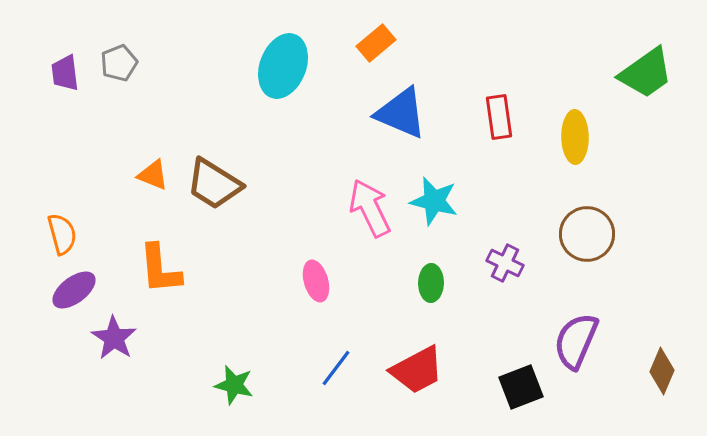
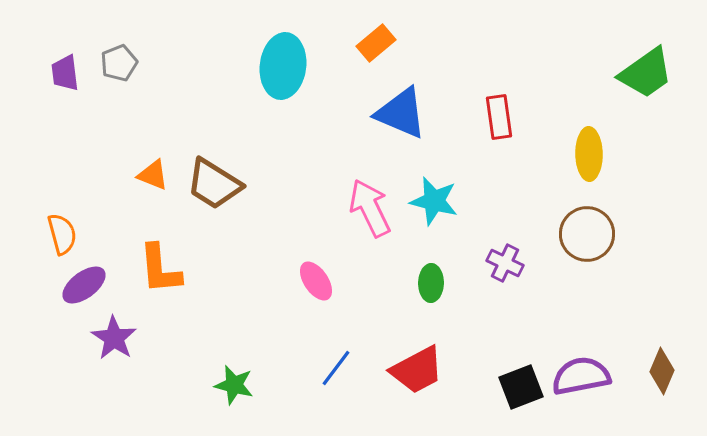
cyan ellipse: rotated 14 degrees counterclockwise
yellow ellipse: moved 14 px right, 17 px down
pink ellipse: rotated 18 degrees counterclockwise
purple ellipse: moved 10 px right, 5 px up
purple semicircle: moved 5 px right, 35 px down; rotated 56 degrees clockwise
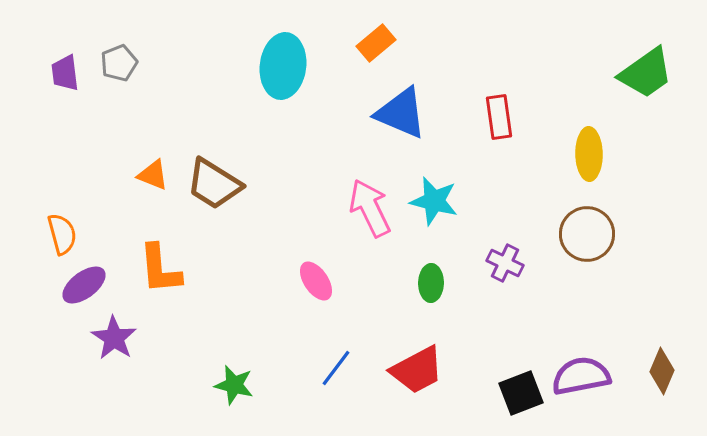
black square: moved 6 px down
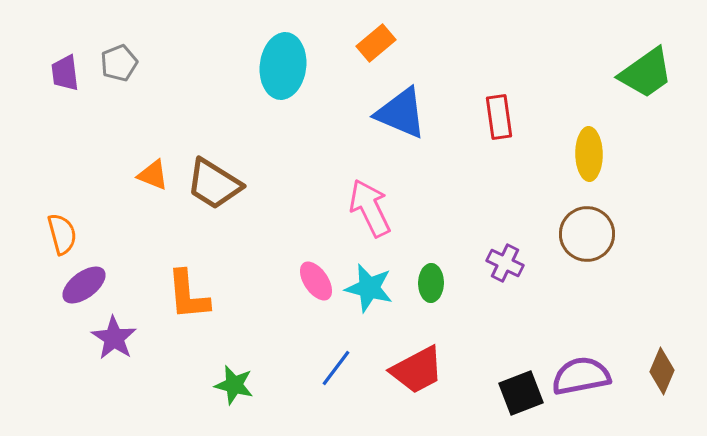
cyan star: moved 65 px left, 87 px down
orange L-shape: moved 28 px right, 26 px down
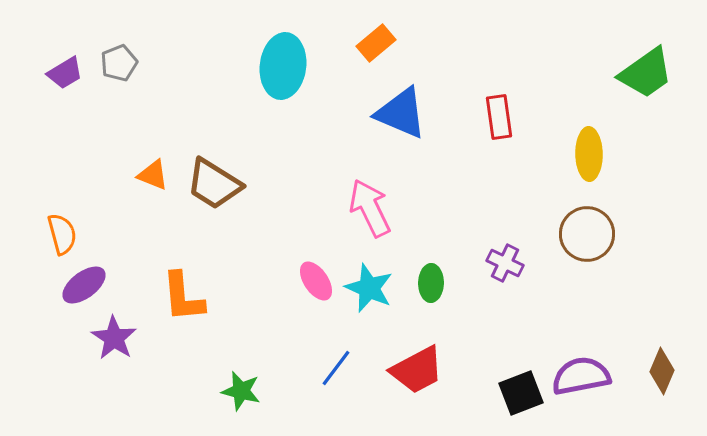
purple trapezoid: rotated 114 degrees counterclockwise
cyan star: rotated 9 degrees clockwise
orange L-shape: moved 5 px left, 2 px down
green star: moved 7 px right, 6 px down
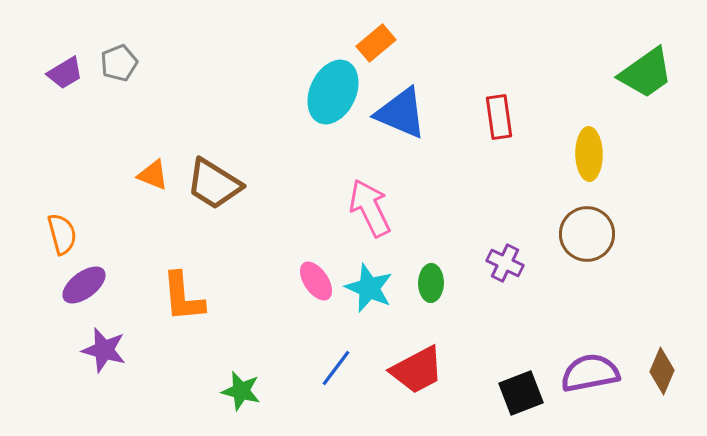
cyan ellipse: moved 50 px right, 26 px down; rotated 18 degrees clockwise
purple star: moved 10 px left, 12 px down; rotated 18 degrees counterclockwise
purple semicircle: moved 9 px right, 3 px up
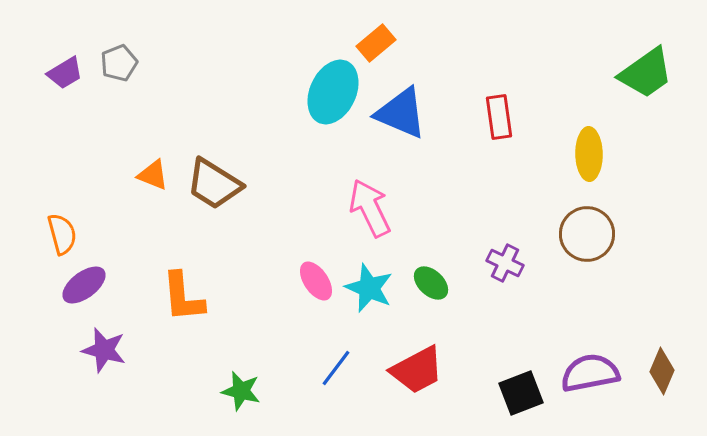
green ellipse: rotated 48 degrees counterclockwise
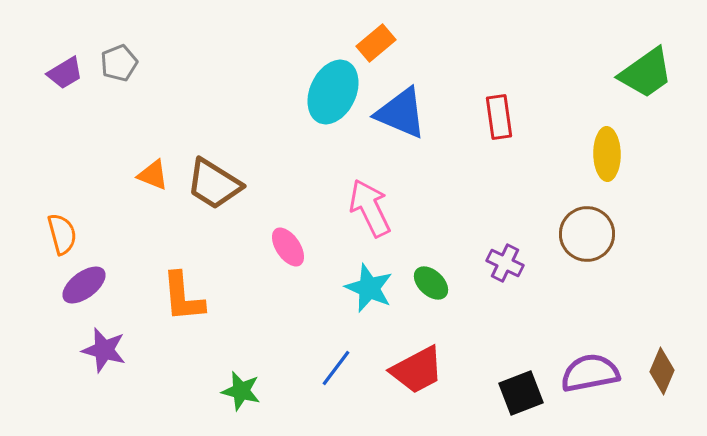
yellow ellipse: moved 18 px right
pink ellipse: moved 28 px left, 34 px up
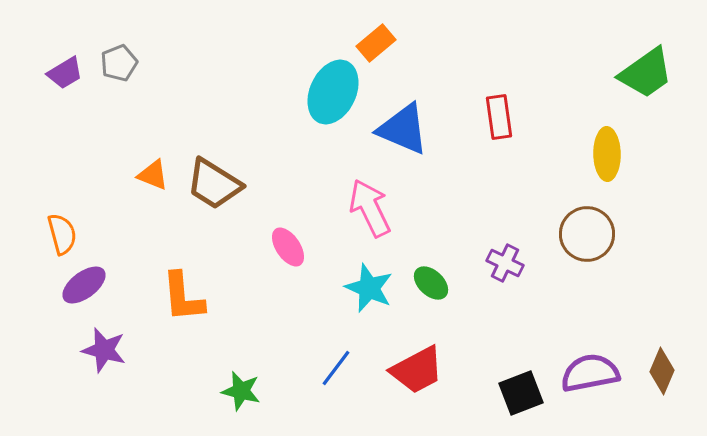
blue triangle: moved 2 px right, 16 px down
